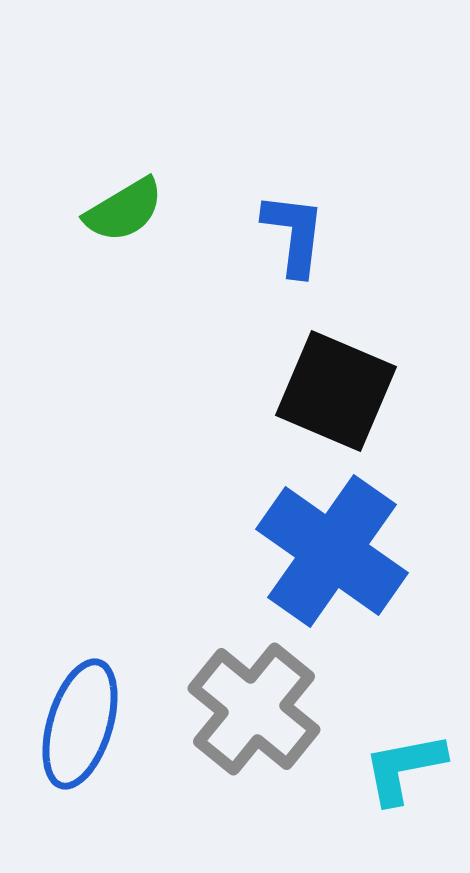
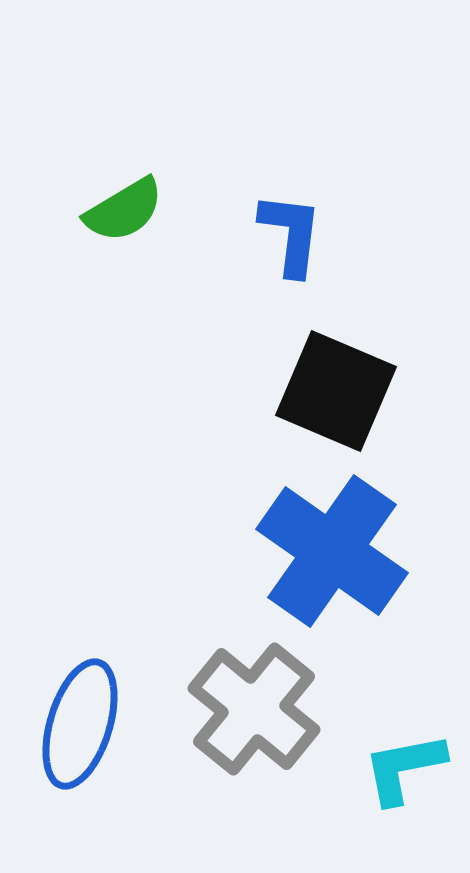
blue L-shape: moved 3 px left
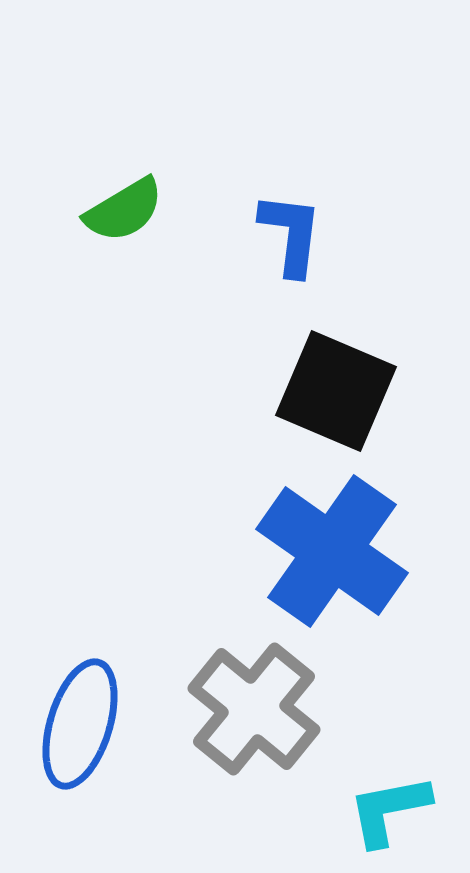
cyan L-shape: moved 15 px left, 42 px down
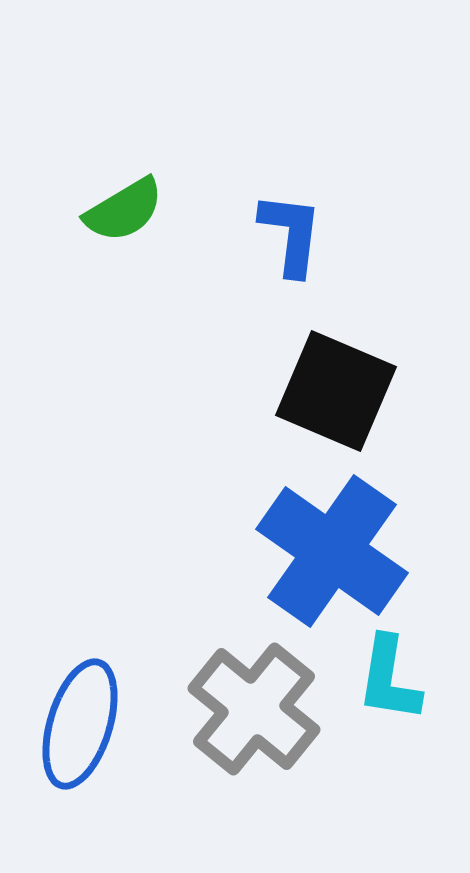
cyan L-shape: moved 131 px up; rotated 70 degrees counterclockwise
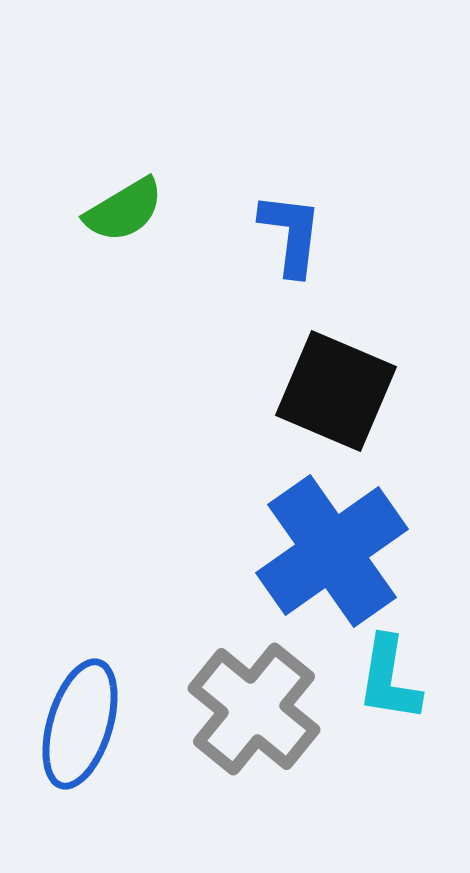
blue cross: rotated 20 degrees clockwise
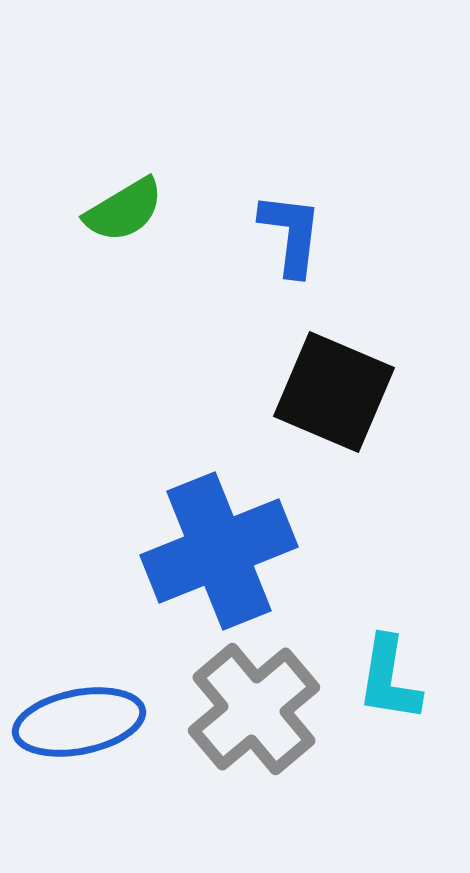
black square: moved 2 px left, 1 px down
blue cross: moved 113 px left; rotated 13 degrees clockwise
gray cross: rotated 11 degrees clockwise
blue ellipse: moved 1 px left, 2 px up; rotated 62 degrees clockwise
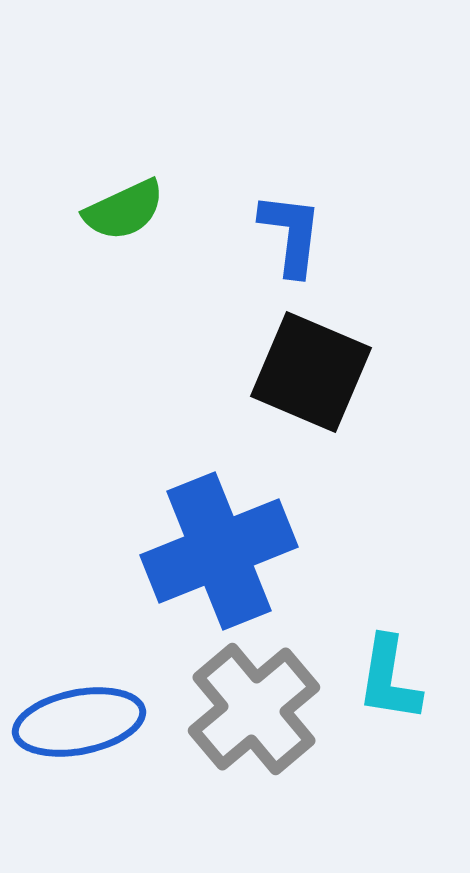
green semicircle: rotated 6 degrees clockwise
black square: moved 23 px left, 20 px up
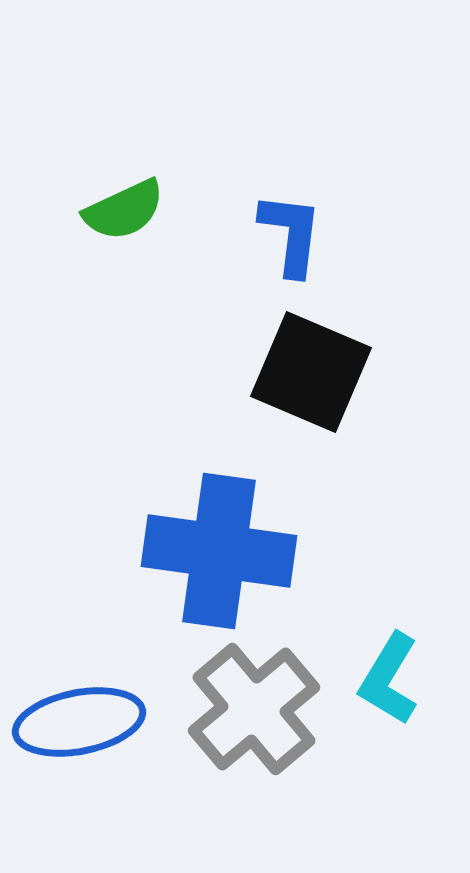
blue cross: rotated 30 degrees clockwise
cyan L-shape: rotated 22 degrees clockwise
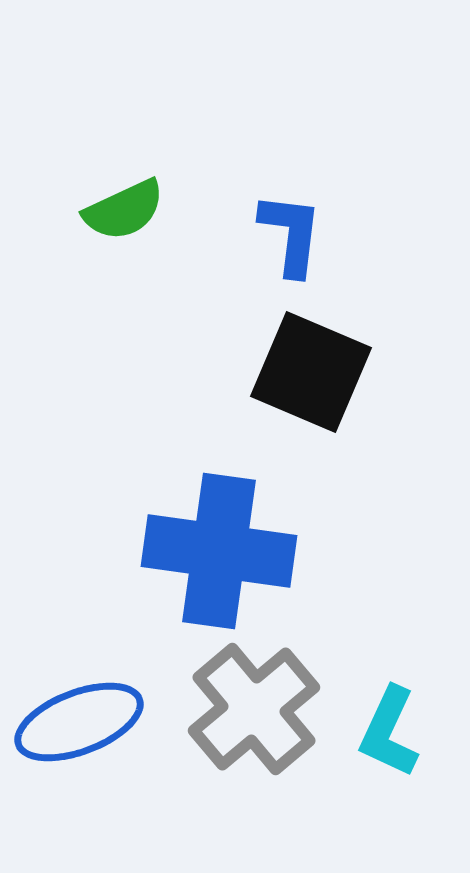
cyan L-shape: moved 53 px down; rotated 6 degrees counterclockwise
blue ellipse: rotated 10 degrees counterclockwise
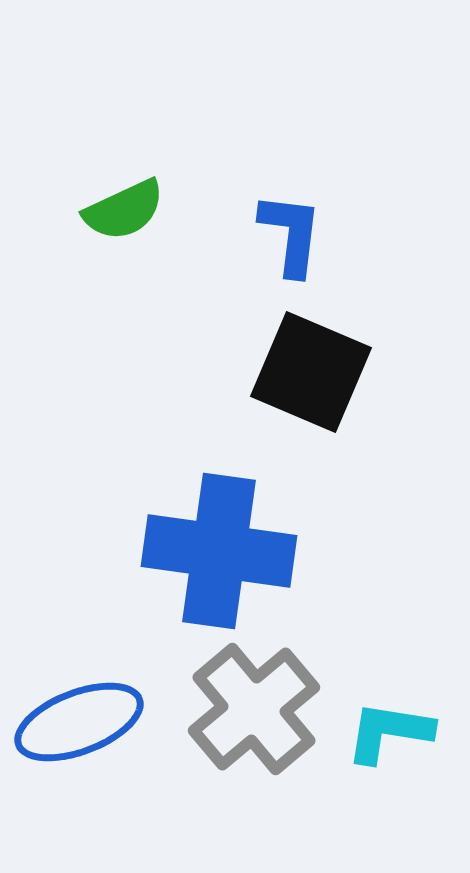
cyan L-shape: rotated 74 degrees clockwise
